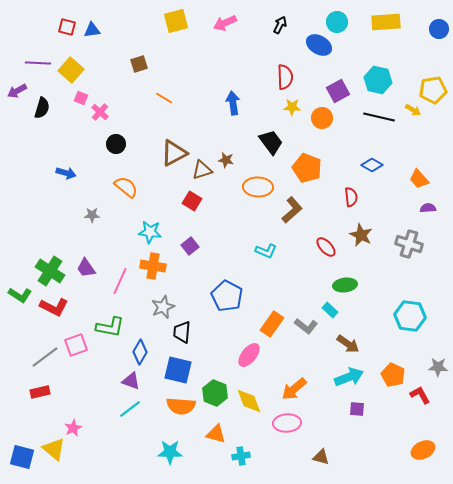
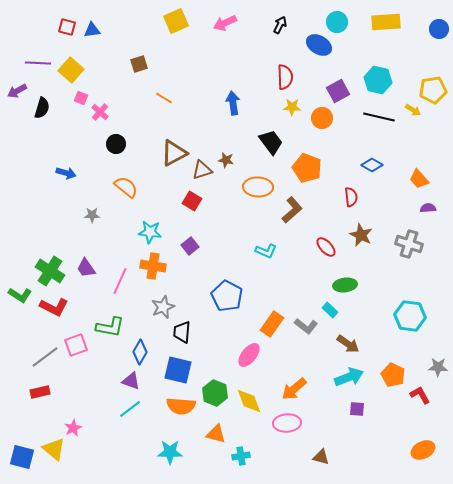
yellow square at (176, 21): rotated 10 degrees counterclockwise
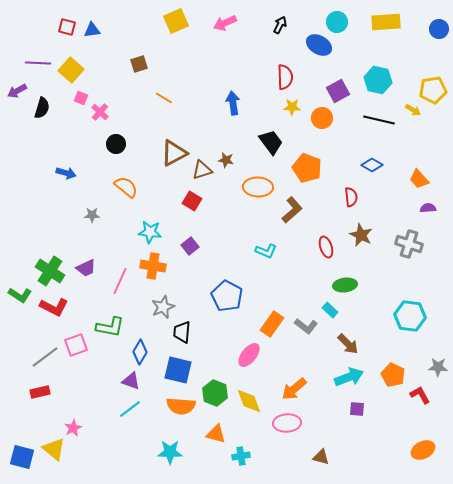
black line at (379, 117): moved 3 px down
red ellipse at (326, 247): rotated 25 degrees clockwise
purple trapezoid at (86, 268): rotated 80 degrees counterclockwise
brown arrow at (348, 344): rotated 10 degrees clockwise
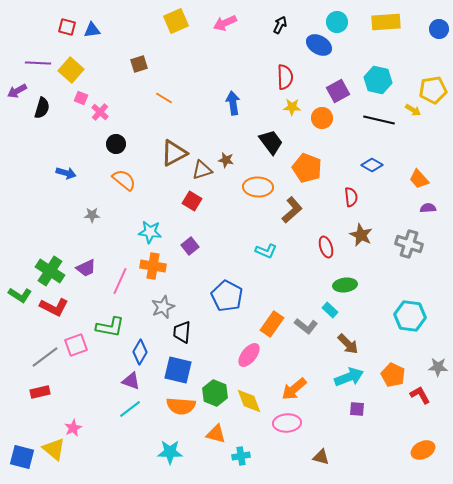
orange semicircle at (126, 187): moved 2 px left, 7 px up
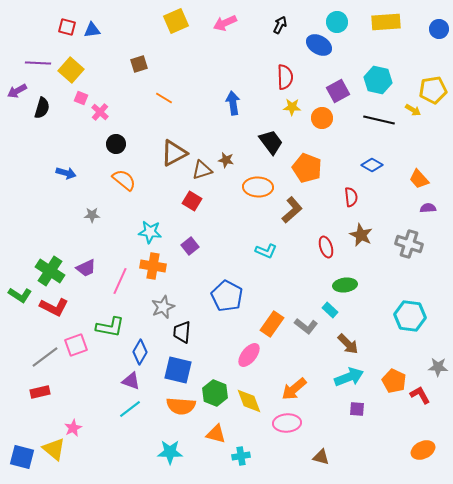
orange pentagon at (393, 375): moved 1 px right, 6 px down
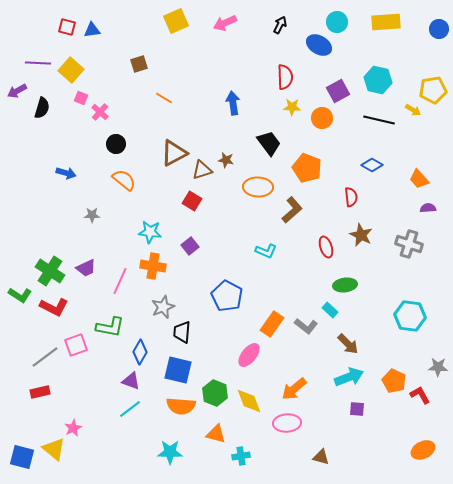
black trapezoid at (271, 142): moved 2 px left, 1 px down
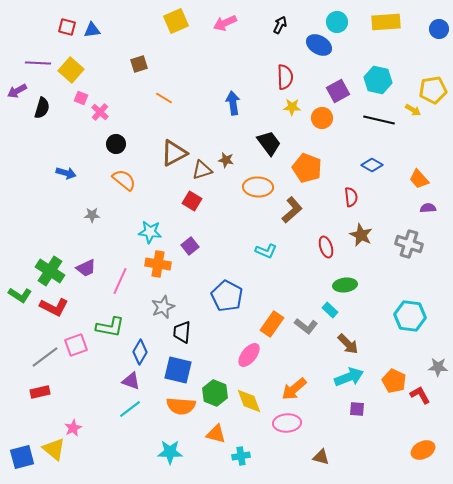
orange cross at (153, 266): moved 5 px right, 2 px up
blue square at (22, 457): rotated 30 degrees counterclockwise
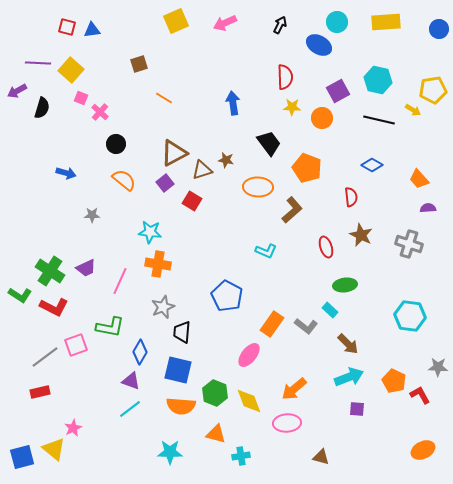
purple square at (190, 246): moved 25 px left, 63 px up
